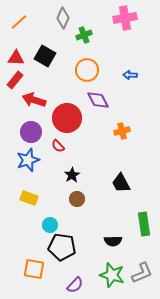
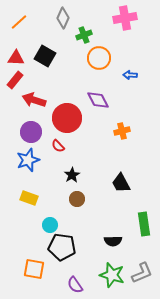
orange circle: moved 12 px right, 12 px up
purple semicircle: rotated 102 degrees clockwise
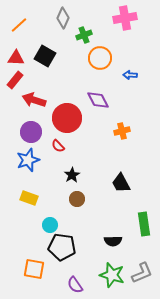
orange line: moved 3 px down
orange circle: moved 1 px right
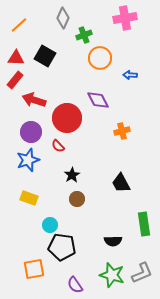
orange square: rotated 20 degrees counterclockwise
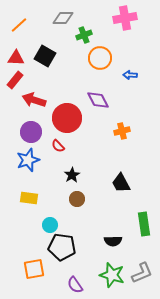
gray diamond: rotated 65 degrees clockwise
yellow rectangle: rotated 12 degrees counterclockwise
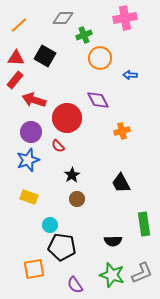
yellow rectangle: moved 1 px up; rotated 12 degrees clockwise
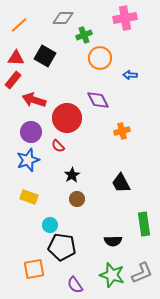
red rectangle: moved 2 px left
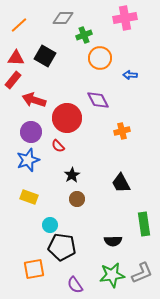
green star: rotated 25 degrees counterclockwise
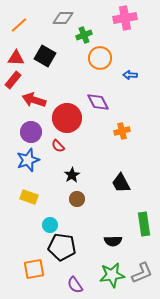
purple diamond: moved 2 px down
